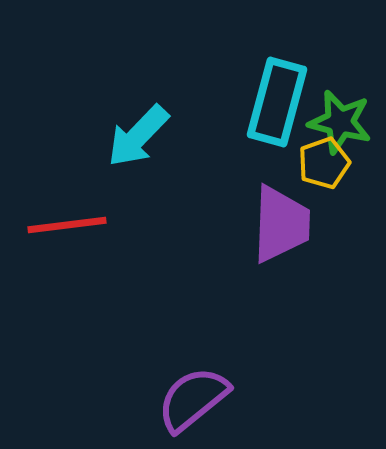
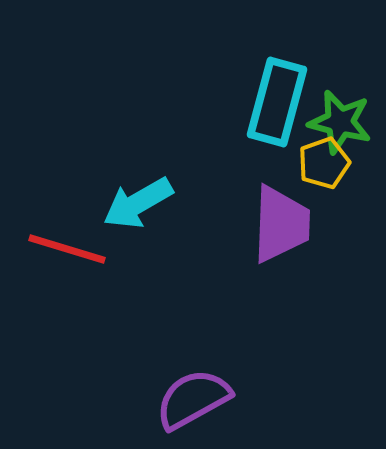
cyan arrow: moved 67 px down; rotated 16 degrees clockwise
red line: moved 24 px down; rotated 24 degrees clockwise
purple semicircle: rotated 10 degrees clockwise
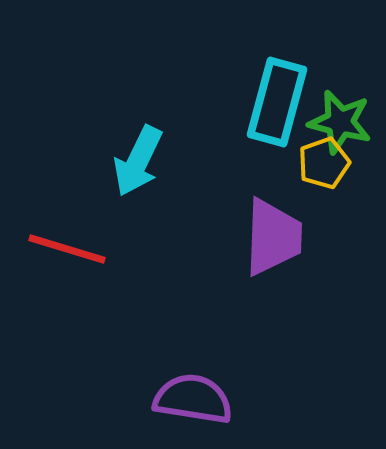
cyan arrow: moved 42 px up; rotated 34 degrees counterclockwise
purple trapezoid: moved 8 px left, 13 px down
purple semicircle: rotated 38 degrees clockwise
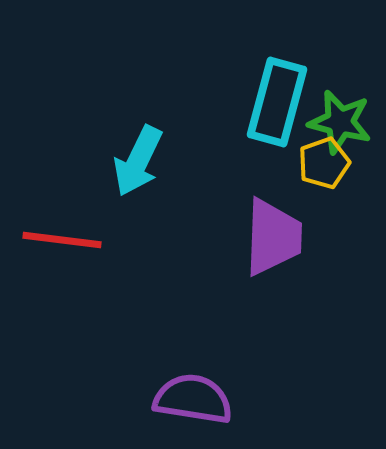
red line: moved 5 px left, 9 px up; rotated 10 degrees counterclockwise
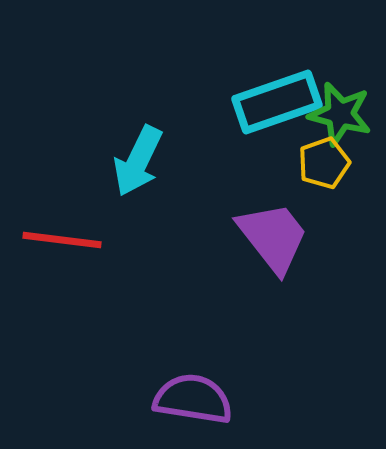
cyan rectangle: rotated 56 degrees clockwise
green star: moved 8 px up
purple trapezoid: rotated 40 degrees counterclockwise
